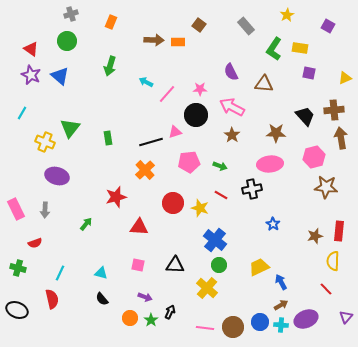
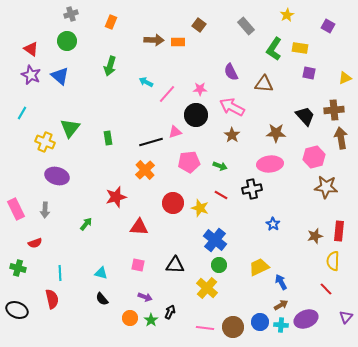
cyan line at (60, 273): rotated 28 degrees counterclockwise
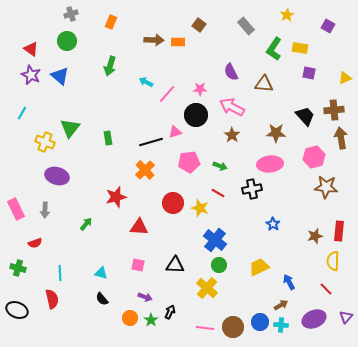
red line at (221, 195): moved 3 px left, 2 px up
blue arrow at (281, 282): moved 8 px right
purple ellipse at (306, 319): moved 8 px right
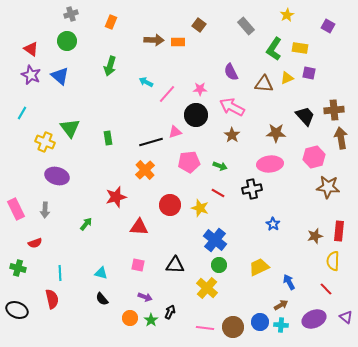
yellow triangle at (345, 78): moved 58 px left
green triangle at (70, 128): rotated 15 degrees counterclockwise
brown star at (326, 187): moved 2 px right
red circle at (173, 203): moved 3 px left, 2 px down
purple triangle at (346, 317): rotated 32 degrees counterclockwise
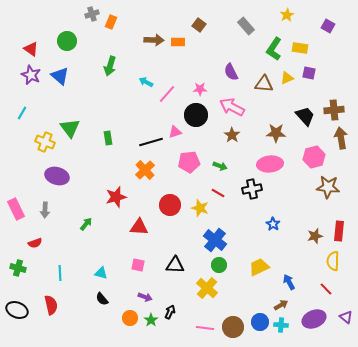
gray cross at (71, 14): moved 21 px right
red semicircle at (52, 299): moved 1 px left, 6 px down
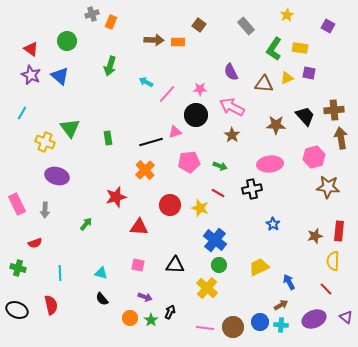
brown star at (276, 133): moved 8 px up
pink rectangle at (16, 209): moved 1 px right, 5 px up
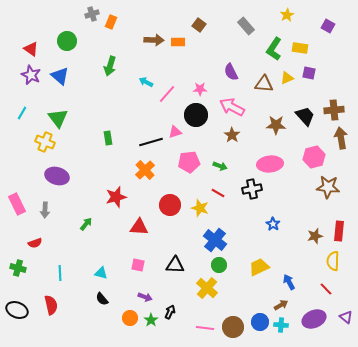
green triangle at (70, 128): moved 12 px left, 10 px up
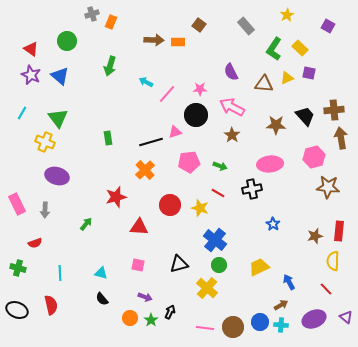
yellow rectangle at (300, 48): rotated 35 degrees clockwise
black triangle at (175, 265): moved 4 px right, 1 px up; rotated 18 degrees counterclockwise
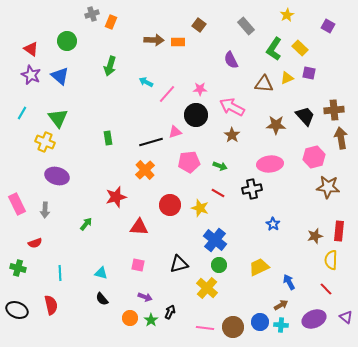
purple semicircle at (231, 72): moved 12 px up
yellow semicircle at (333, 261): moved 2 px left, 1 px up
